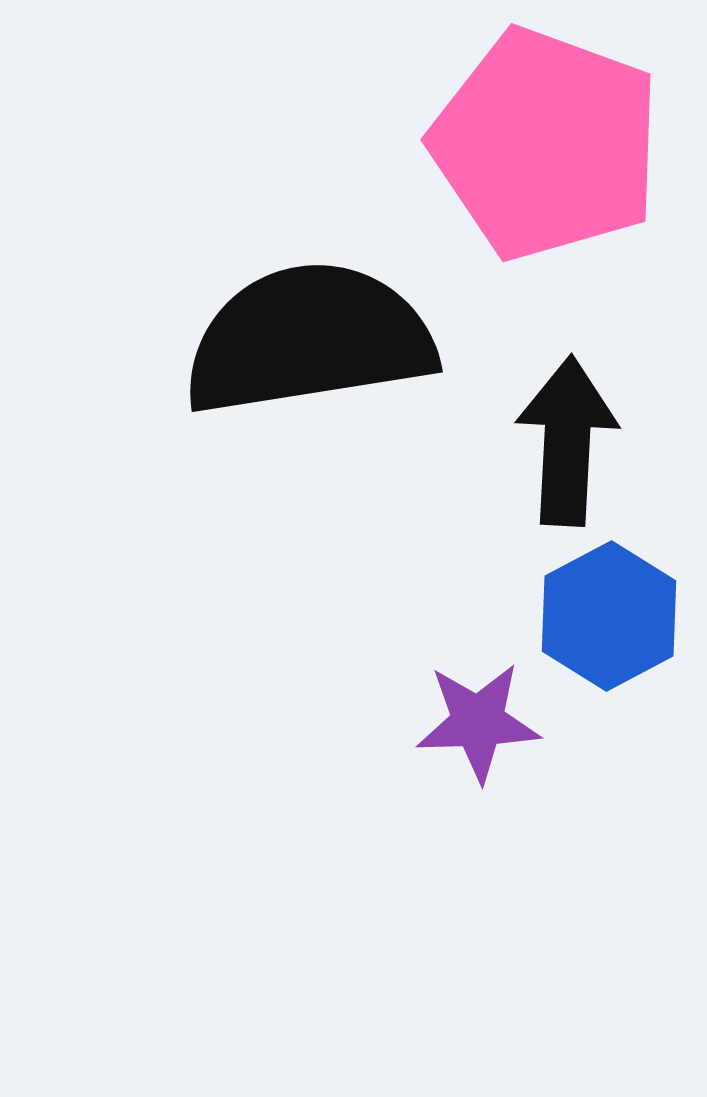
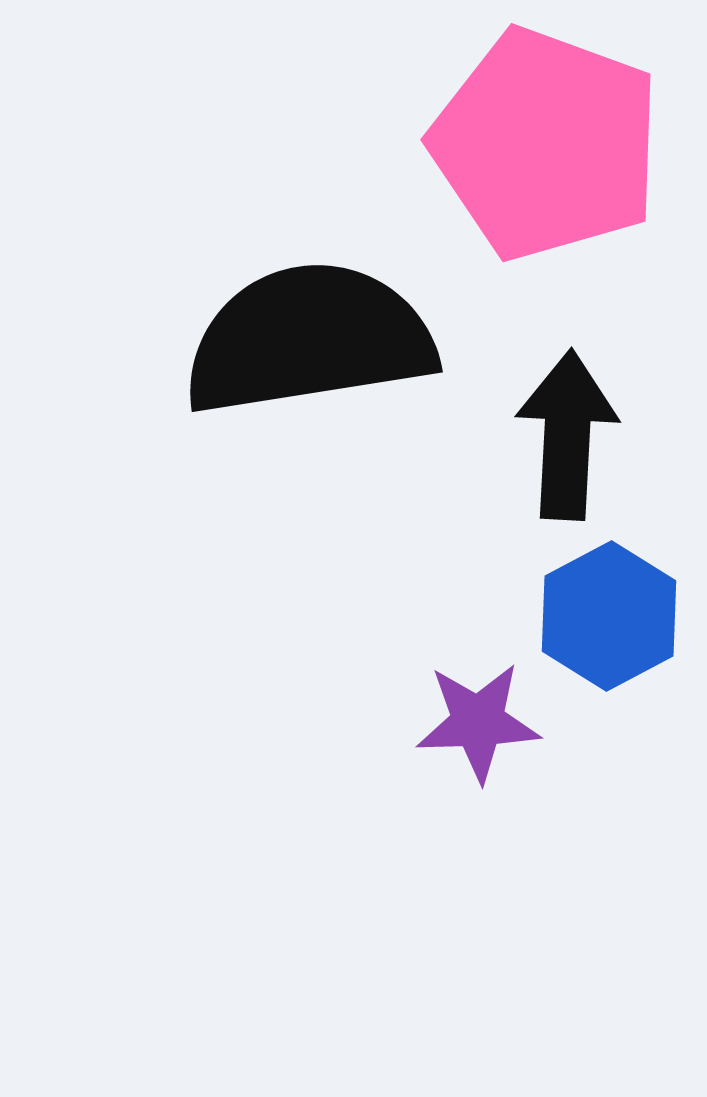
black arrow: moved 6 px up
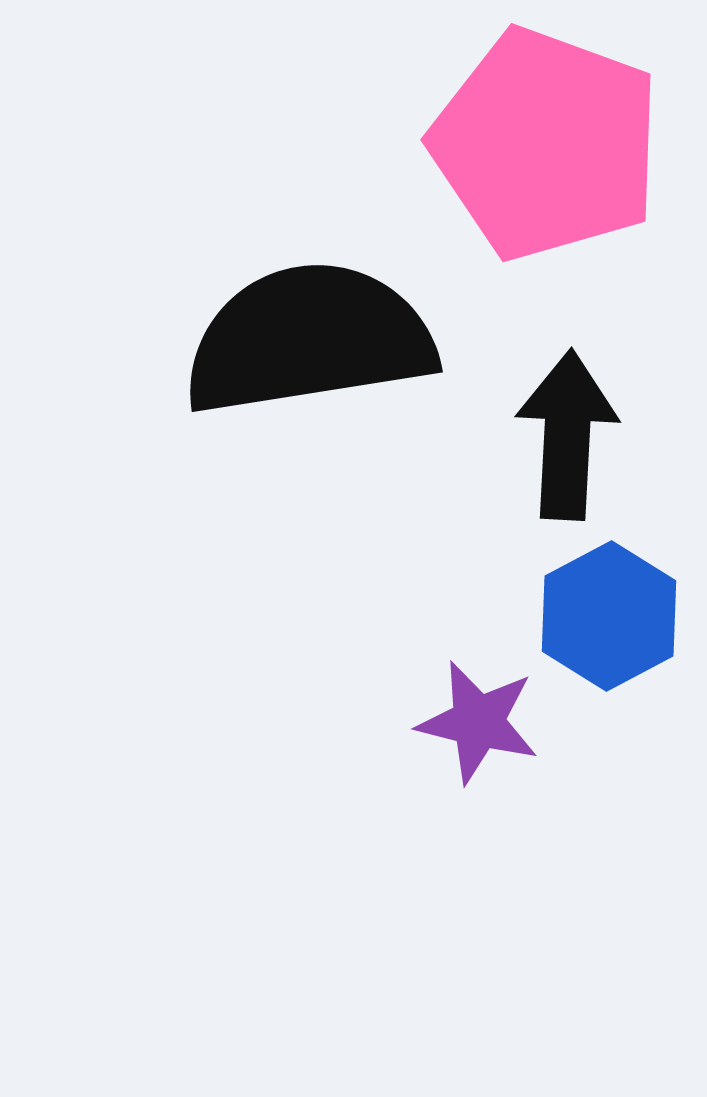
purple star: rotated 16 degrees clockwise
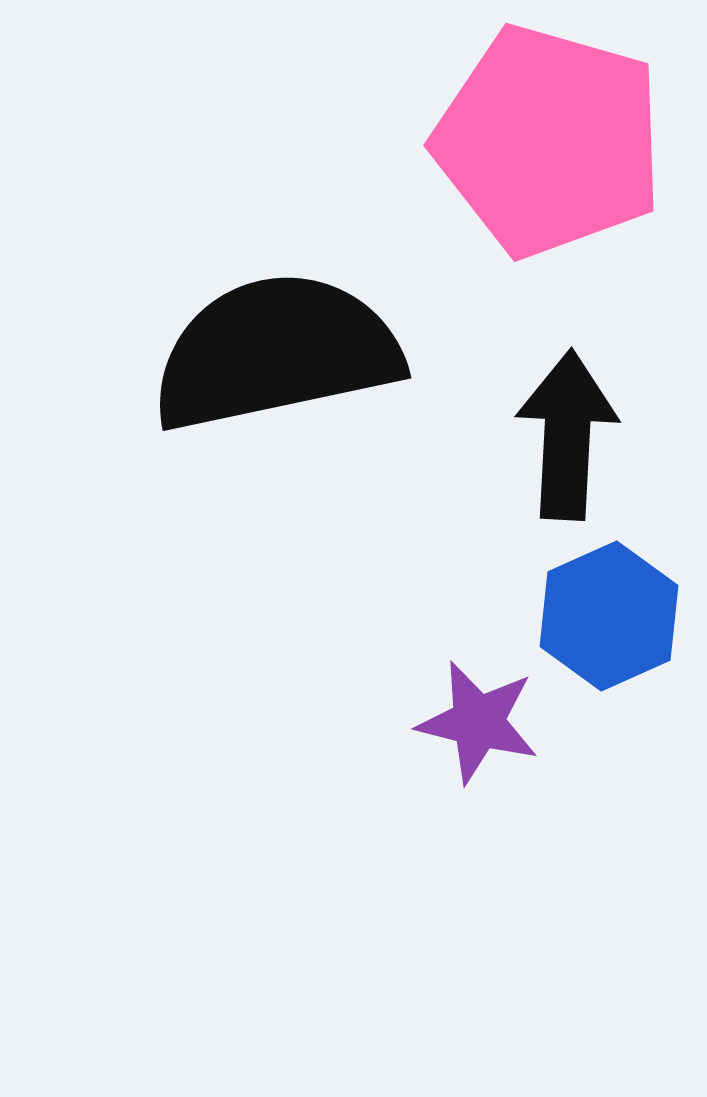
pink pentagon: moved 3 px right, 3 px up; rotated 4 degrees counterclockwise
black semicircle: moved 33 px left, 13 px down; rotated 3 degrees counterclockwise
blue hexagon: rotated 4 degrees clockwise
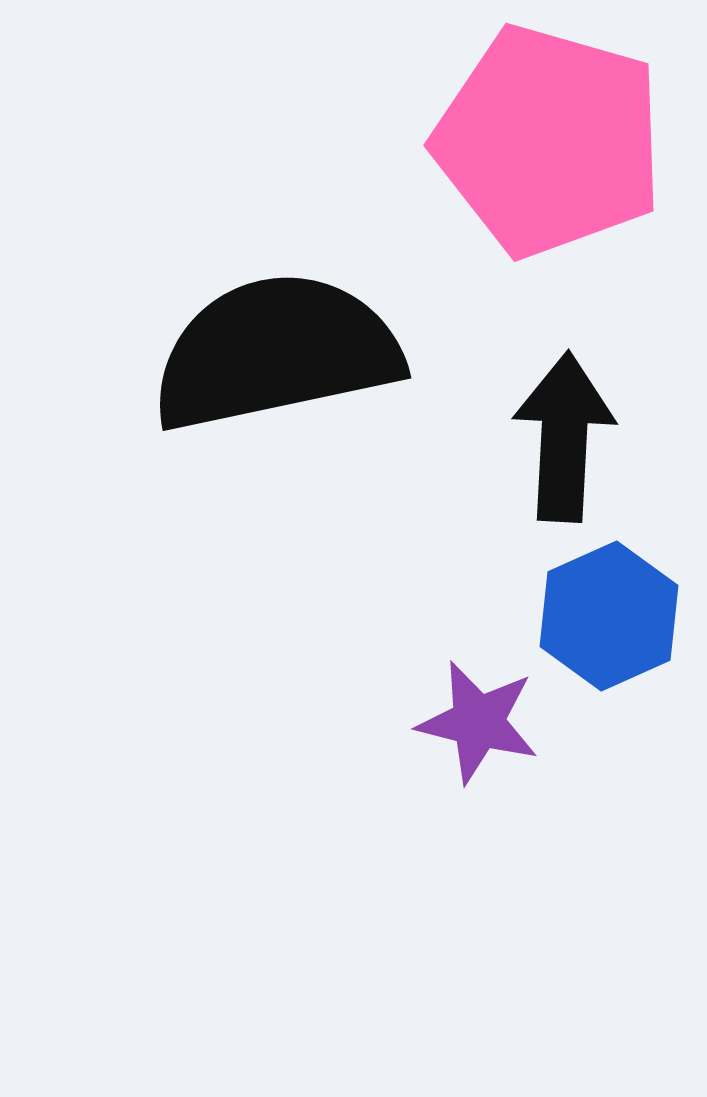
black arrow: moved 3 px left, 2 px down
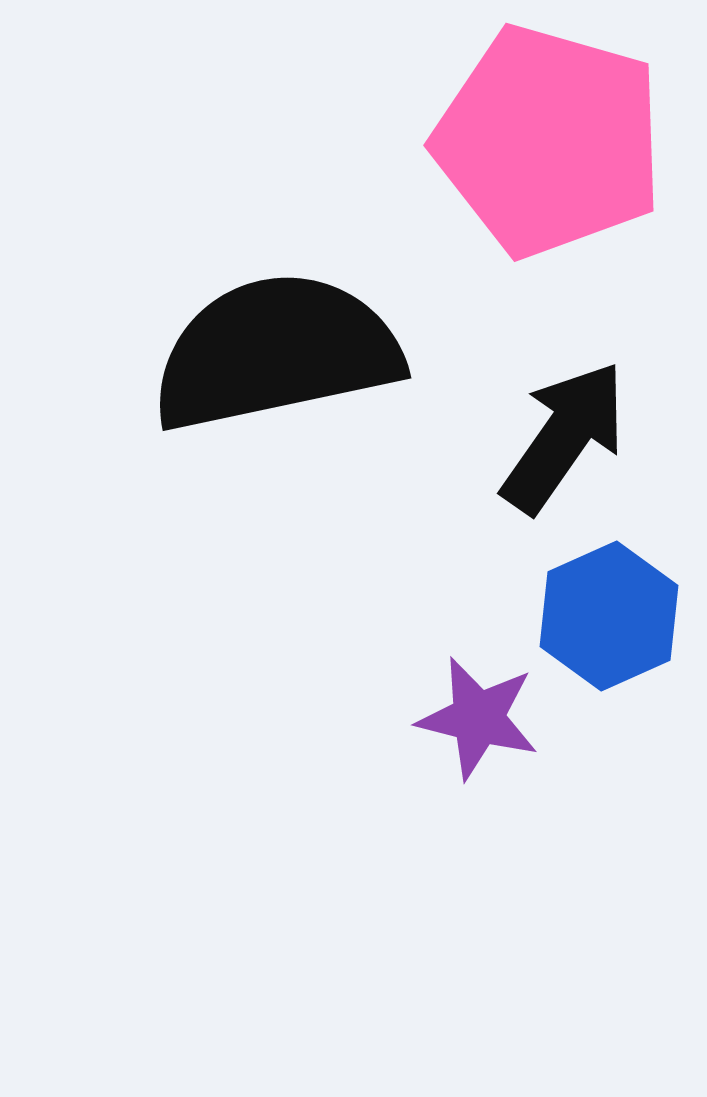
black arrow: rotated 32 degrees clockwise
purple star: moved 4 px up
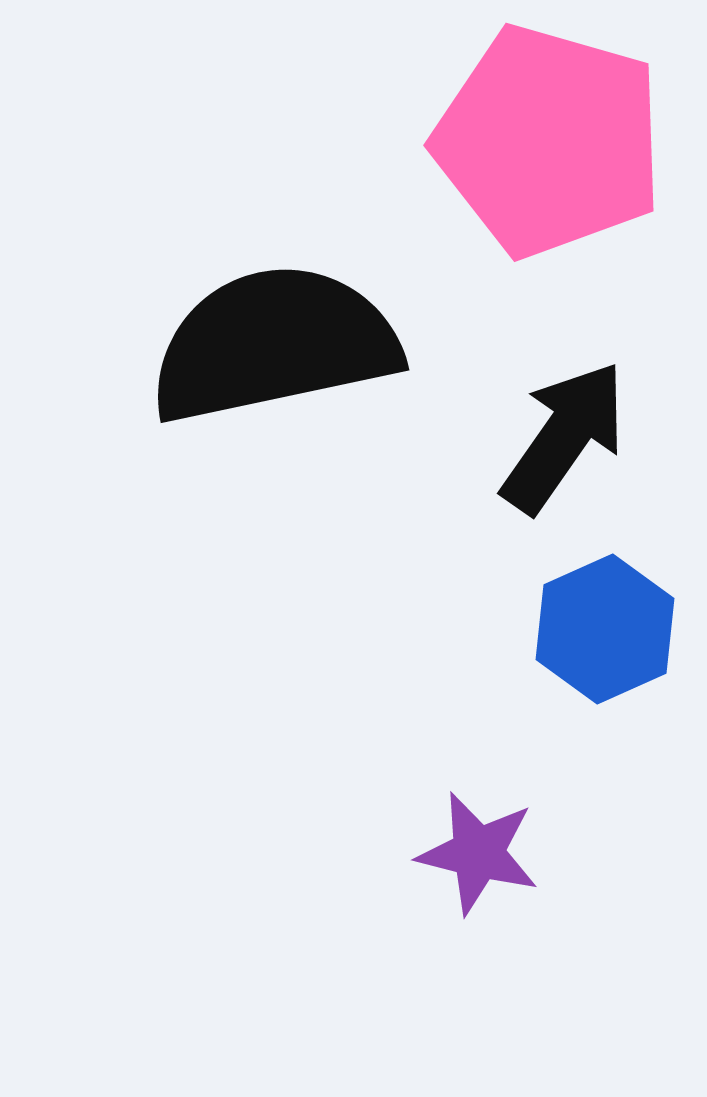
black semicircle: moved 2 px left, 8 px up
blue hexagon: moved 4 px left, 13 px down
purple star: moved 135 px down
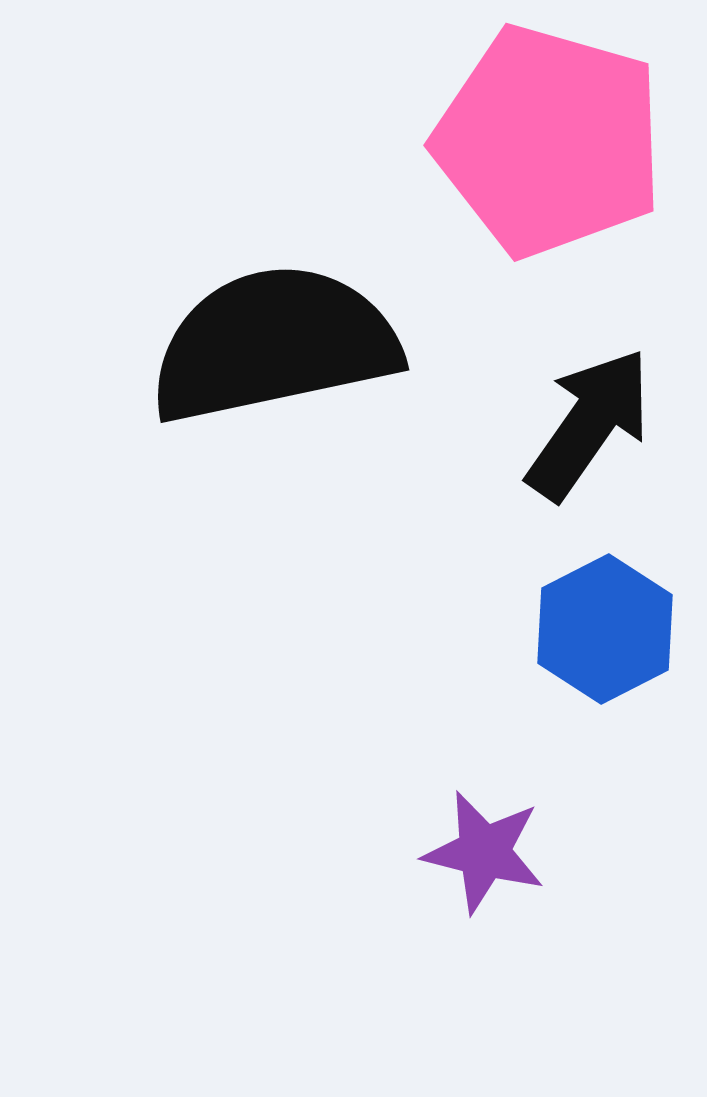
black arrow: moved 25 px right, 13 px up
blue hexagon: rotated 3 degrees counterclockwise
purple star: moved 6 px right, 1 px up
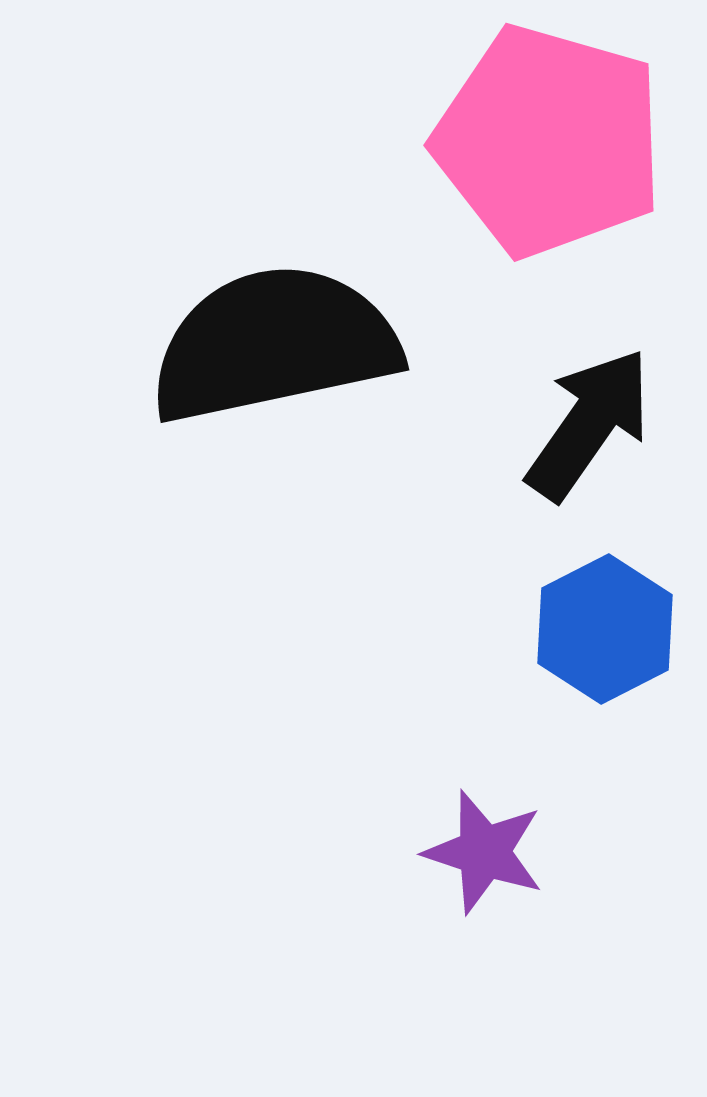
purple star: rotated 4 degrees clockwise
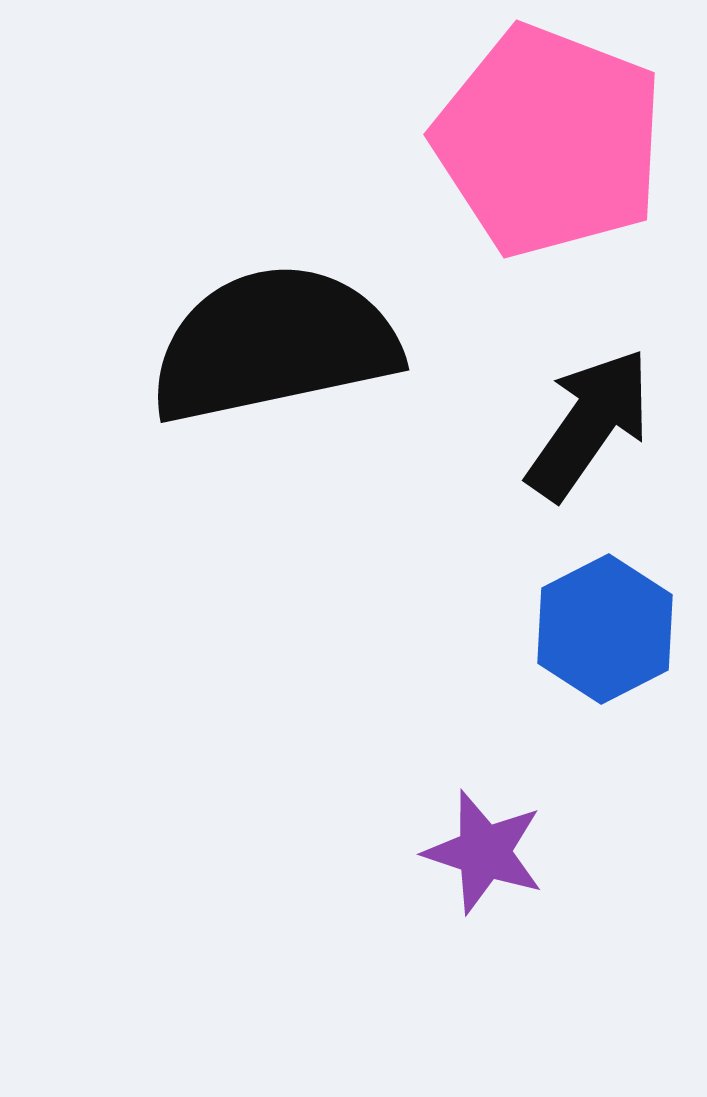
pink pentagon: rotated 5 degrees clockwise
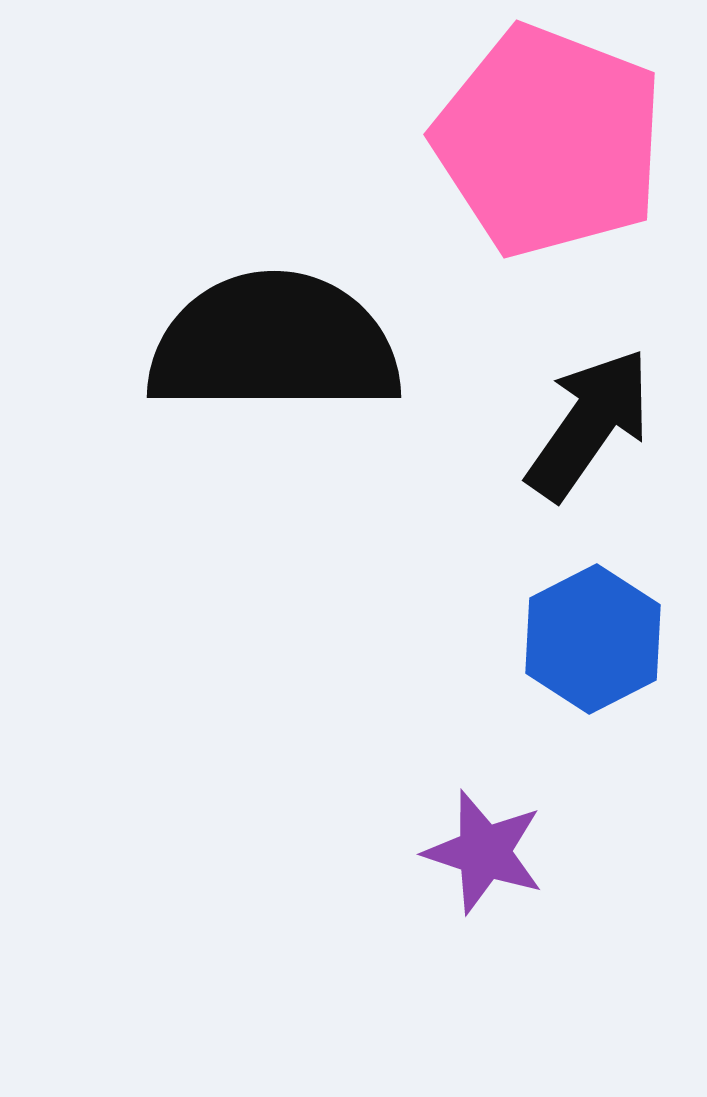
black semicircle: rotated 12 degrees clockwise
blue hexagon: moved 12 px left, 10 px down
